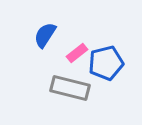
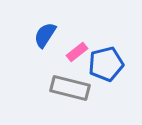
pink rectangle: moved 1 px up
blue pentagon: moved 1 px down
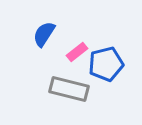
blue semicircle: moved 1 px left, 1 px up
gray rectangle: moved 1 px left, 1 px down
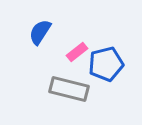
blue semicircle: moved 4 px left, 2 px up
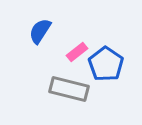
blue semicircle: moved 1 px up
blue pentagon: rotated 24 degrees counterclockwise
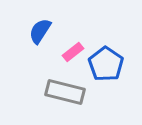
pink rectangle: moved 4 px left
gray rectangle: moved 4 px left, 3 px down
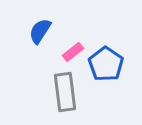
gray rectangle: rotated 69 degrees clockwise
